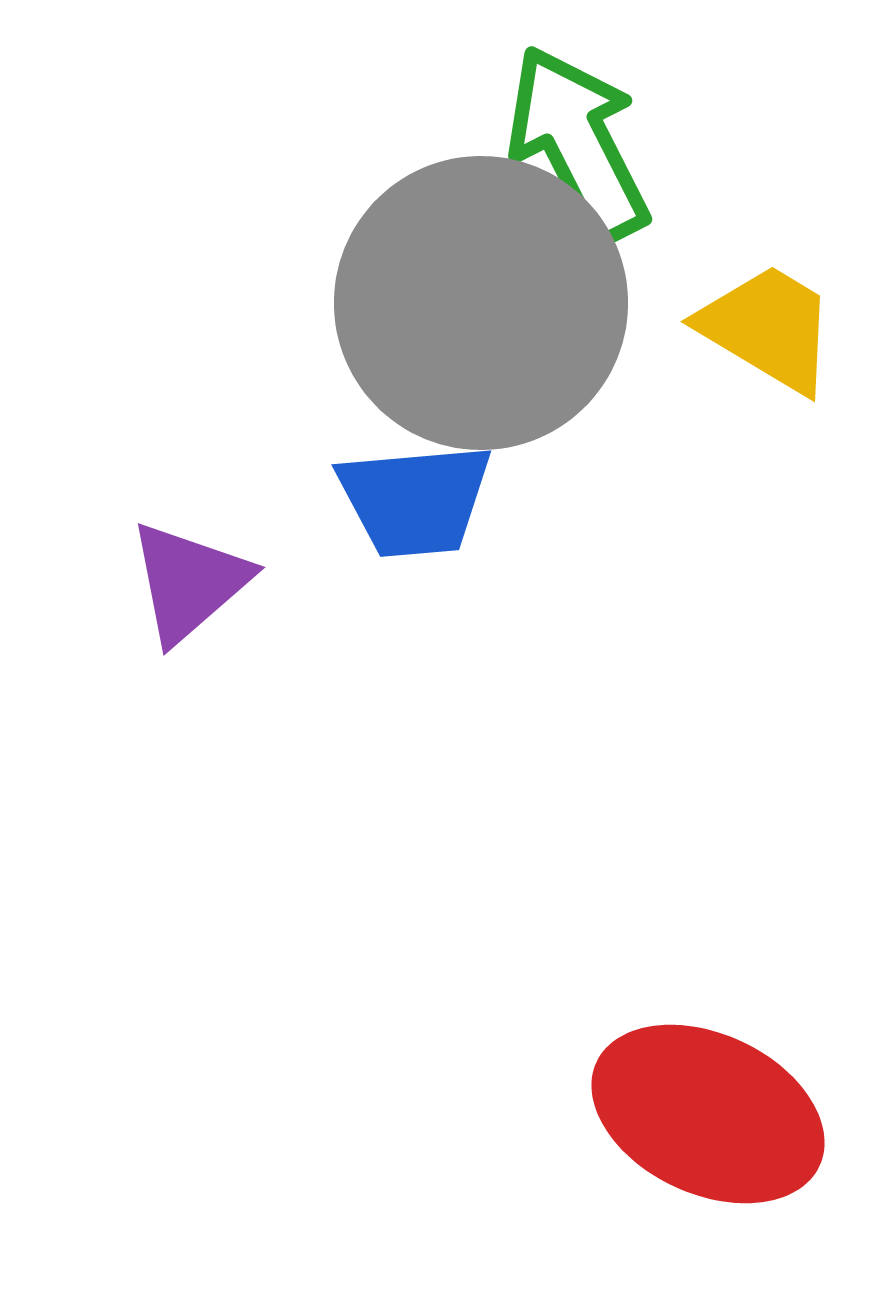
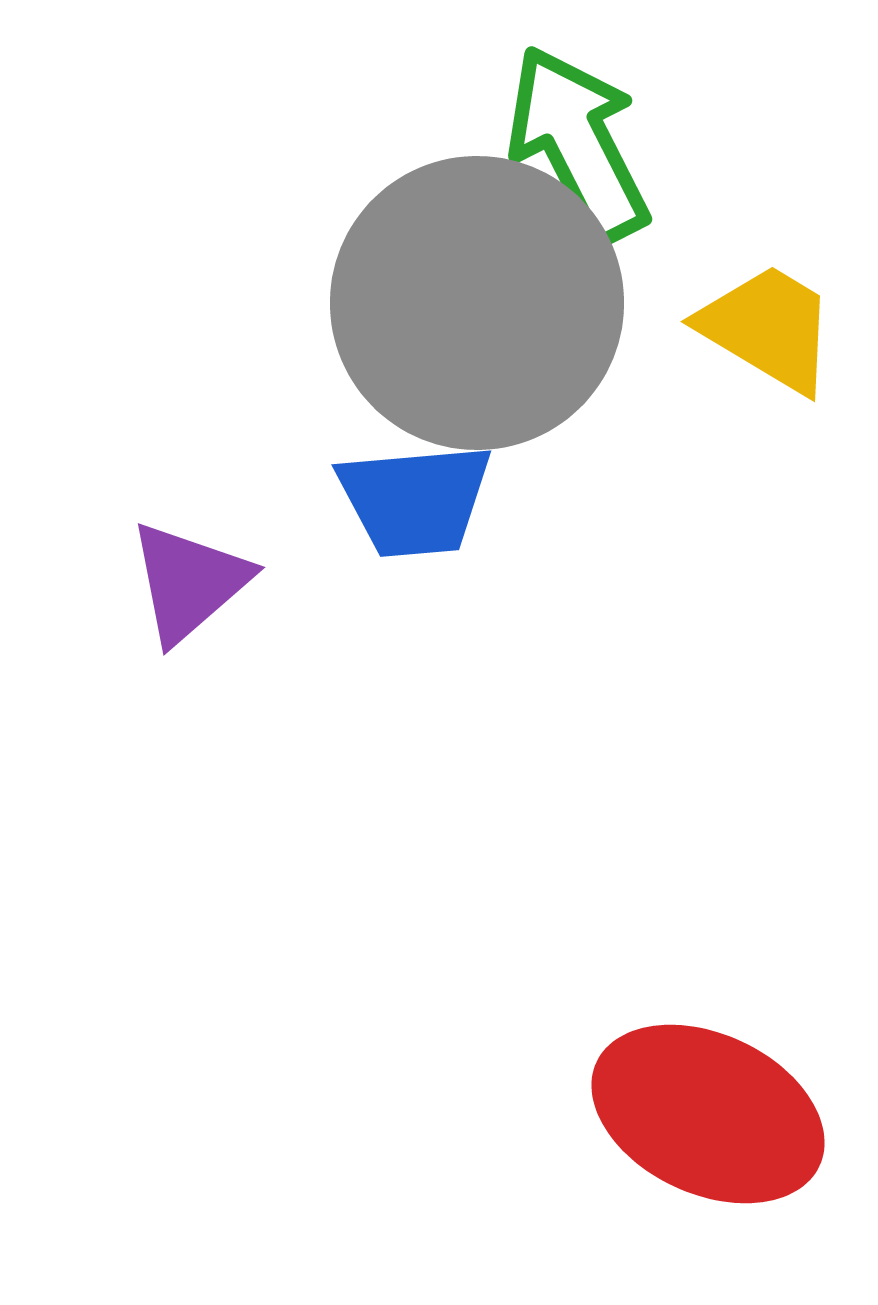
gray circle: moved 4 px left
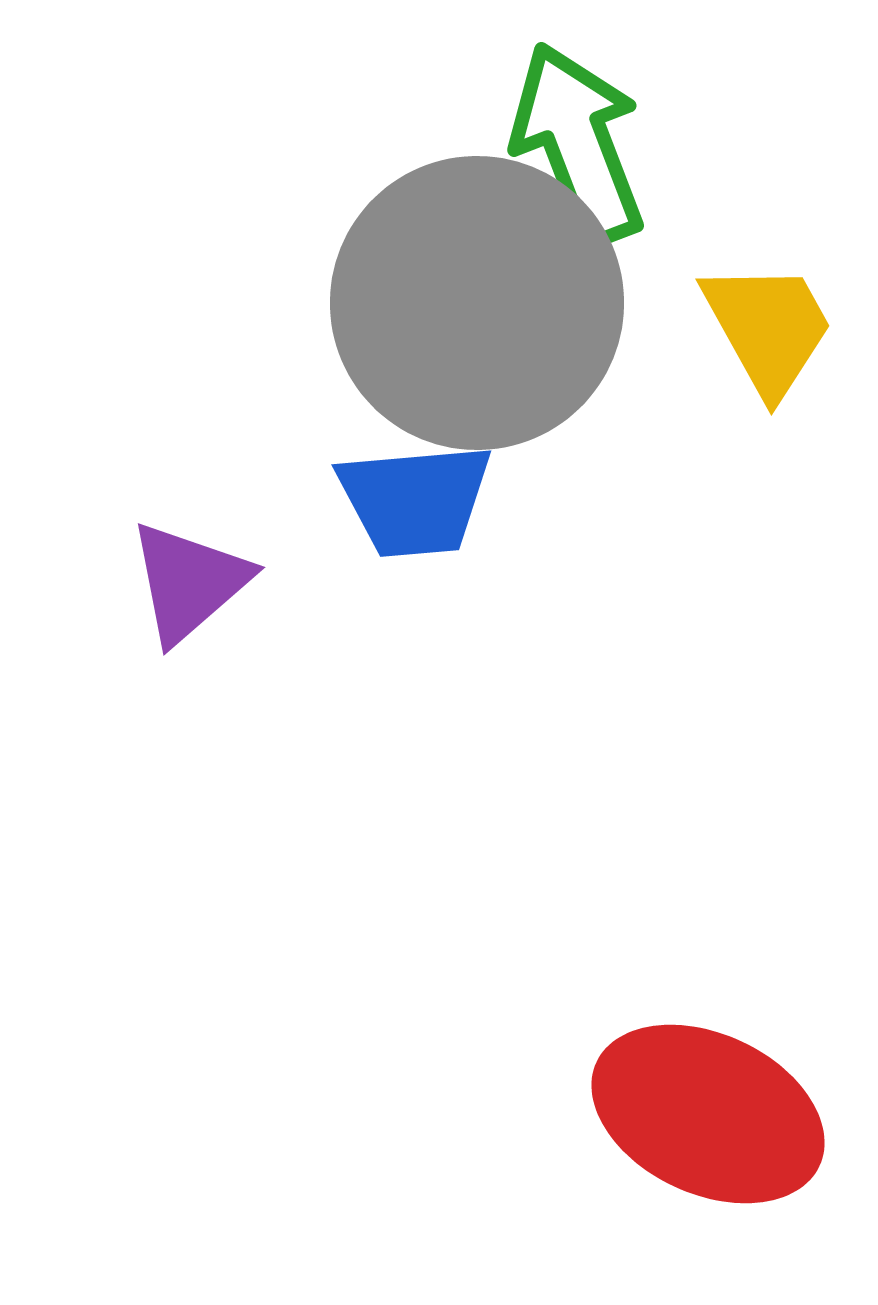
green arrow: rotated 6 degrees clockwise
yellow trapezoid: rotated 30 degrees clockwise
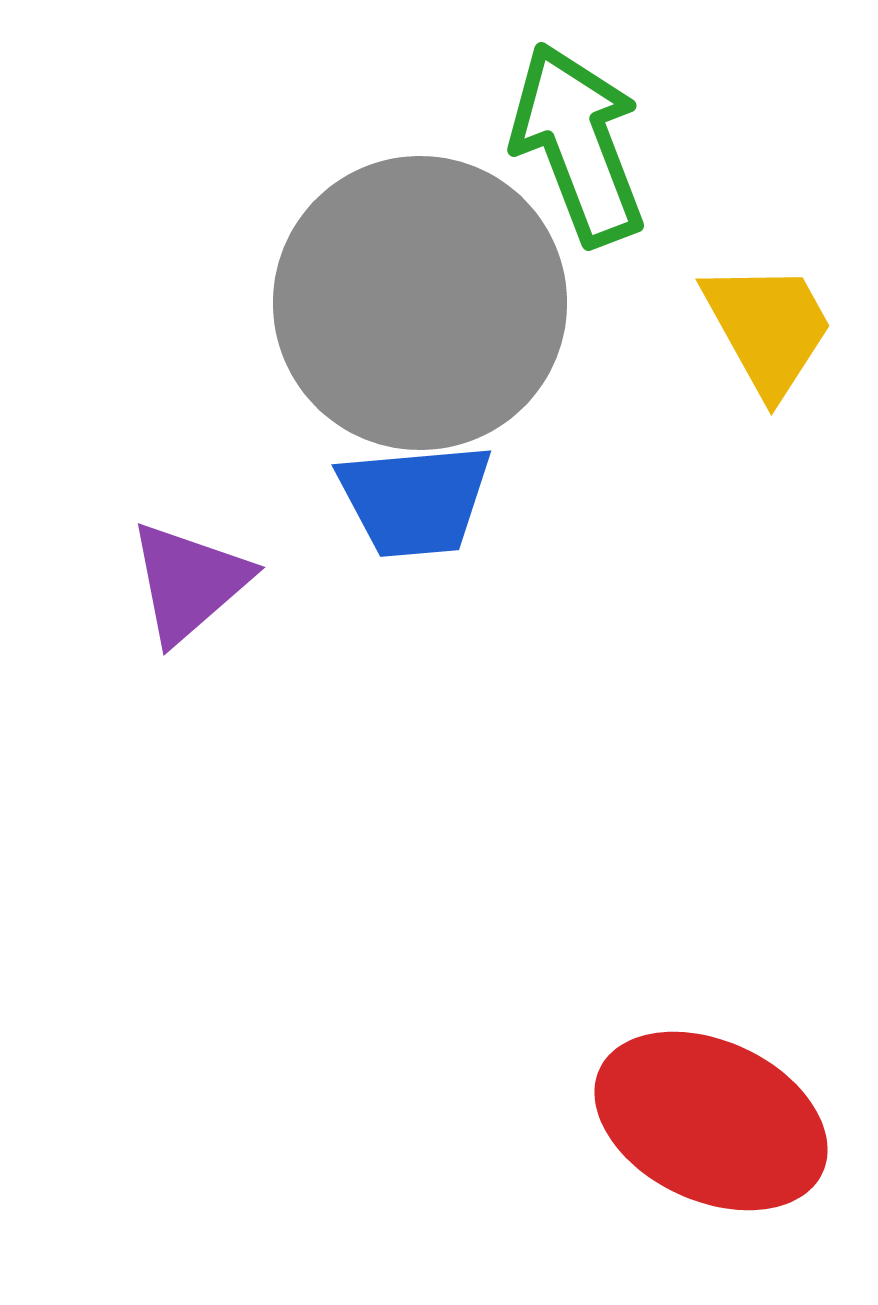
gray circle: moved 57 px left
red ellipse: moved 3 px right, 7 px down
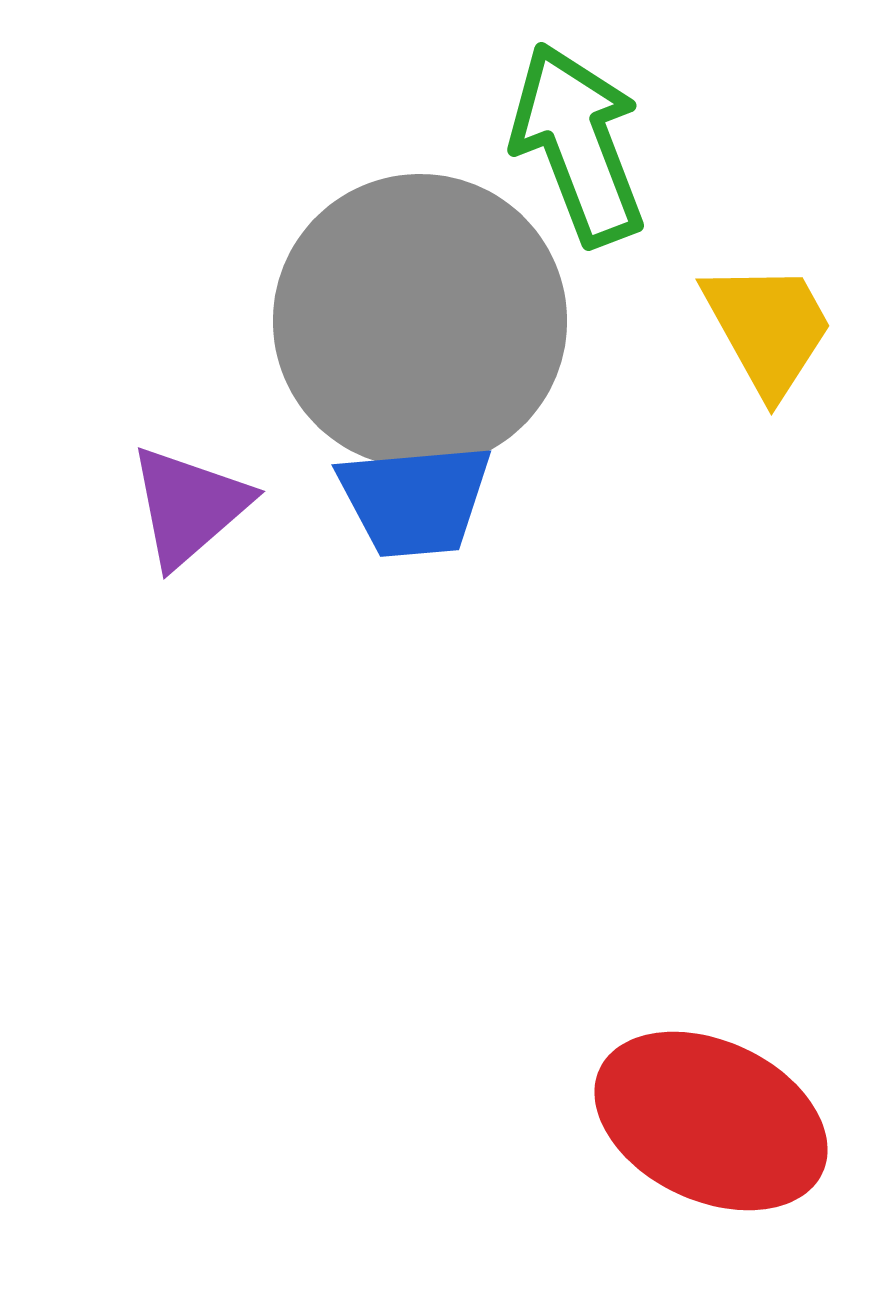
gray circle: moved 18 px down
purple triangle: moved 76 px up
